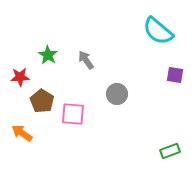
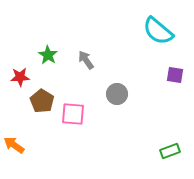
orange arrow: moved 8 px left, 12 px down
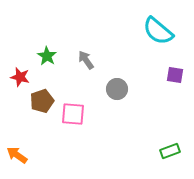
green star: moved 1 px left, 1 px down
red star: rotated 18 degrees clockwise
gray circle: moved 5 px up
brown pentagon: rotated 20 degrees clockwise
orange arrow: moved 3 px right, 10 px down
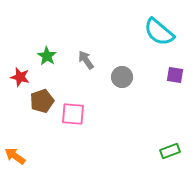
cyan semicircle: moved 1 px right, 1 px down
gray circle: moved 5 px right, 12 px up
orange arrow: moved 2 px left, 1 px down
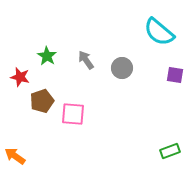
gray circle: moved 9 px up
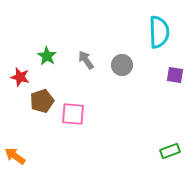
cyan semicircle: rotated 132 degrees counterclockwise
gray circle: moved 3 px up
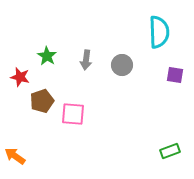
gray arrow: rotated 138 degrees counterclockwise
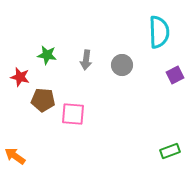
green star: moved 1 px up; rotated 24 degrees counterclockwise
purple square: rotated 36 degrees counterclockwise
brown pentagon: moved 1 px right, 1 px up; rotated 25 degrees clockwise
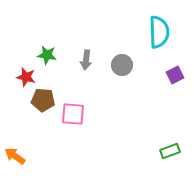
red star: moved 6 px right
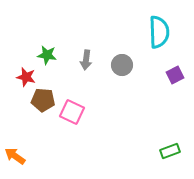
pink square: moved 1 px left, 2 px up; rotated 20 degrees clockwise
